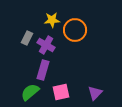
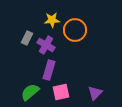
purple rectangle: moved 6 px right
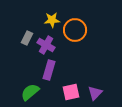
pink square: moved 10 px right
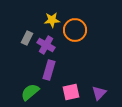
purple triangle: moved 4 px right
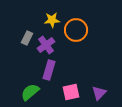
orange circle: moved 1 px right
purple cross: rotated 24 degrees clockwise
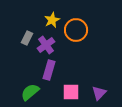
yellow star: rotated 21 degrees counterclockwise
pink square: rotated 12 degrees clockwise
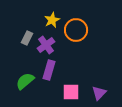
green semicircle: moved 5 px left, 11 px up
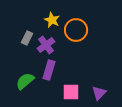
yellow star: rotated 21 degrees counterclockwise
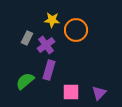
yellow star: rotated 21 degrees counterclockwise
